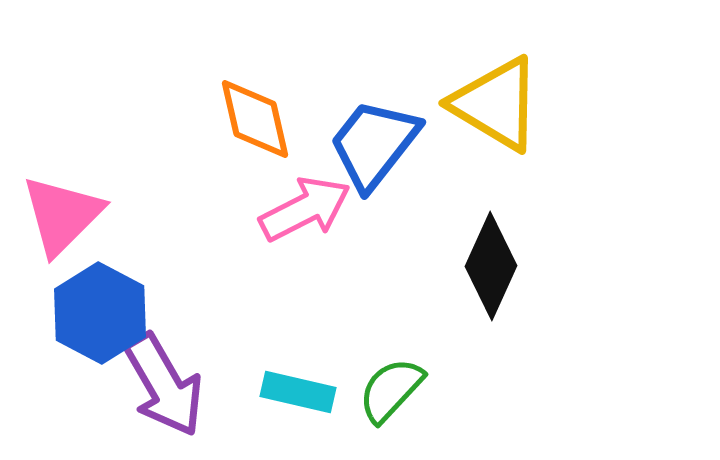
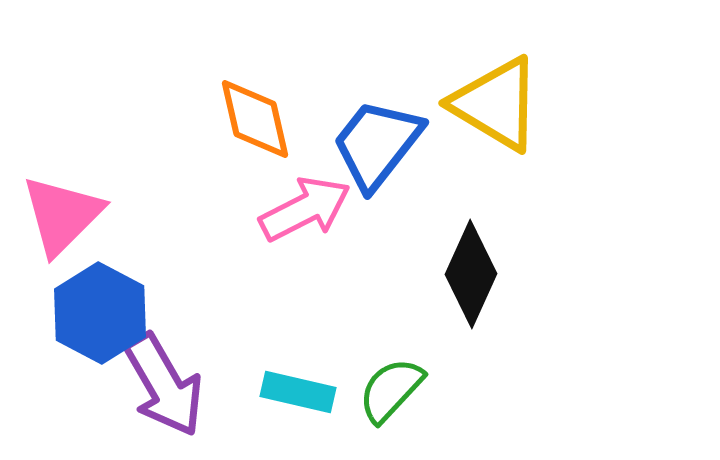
blue trapezoid: moved 3 px right
black diamond: moved 20 px left, 8 px down
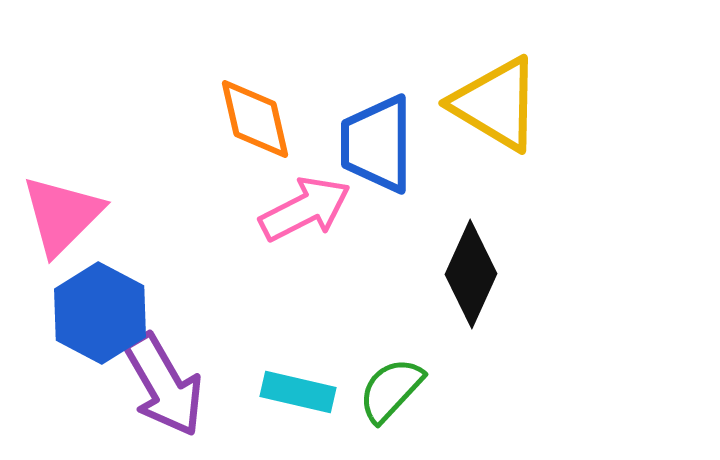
blue trapezoid: rotated 38 degrees counterclockwise
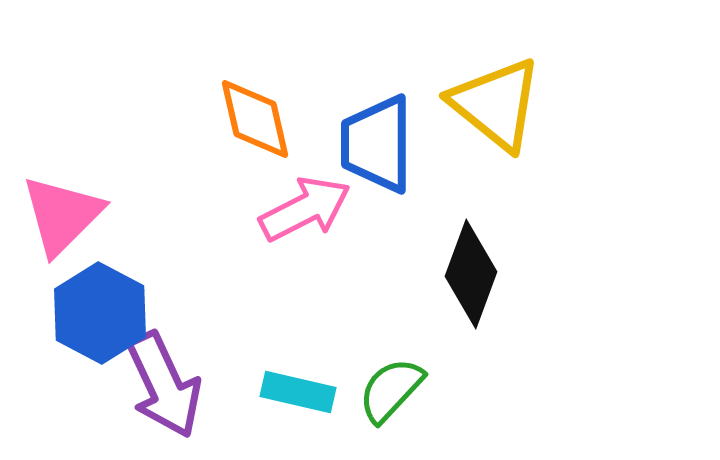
yellow triangle: rotated 8 degrees clockwise
black diamond: rotated 4 degrees counterclockwise
purple arrow: rotated 5 degrees clockwise
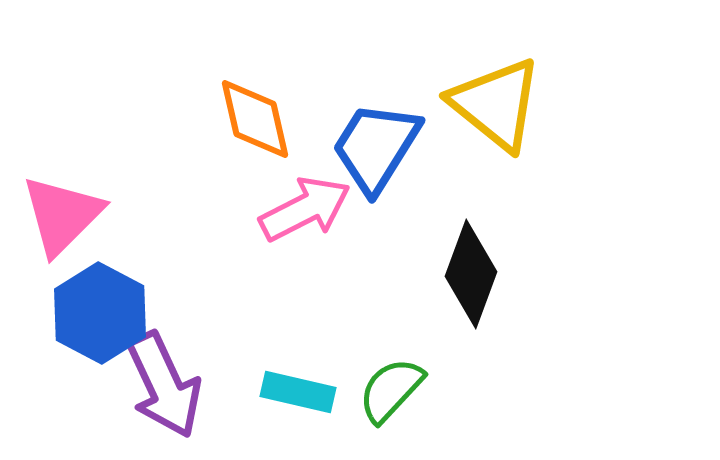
blue trapezoid: moved 1 px left, 3 px down; rotated 32 degrees clockwise
